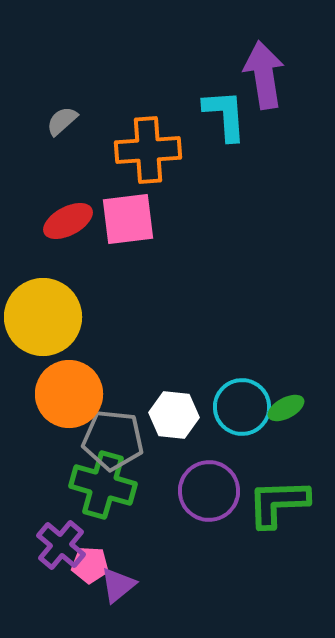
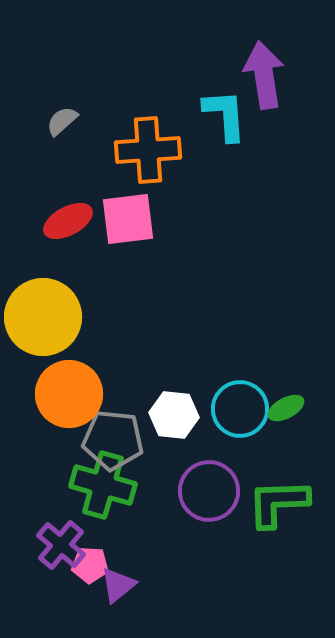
cyan circle: moved 2 px left, 2 px down
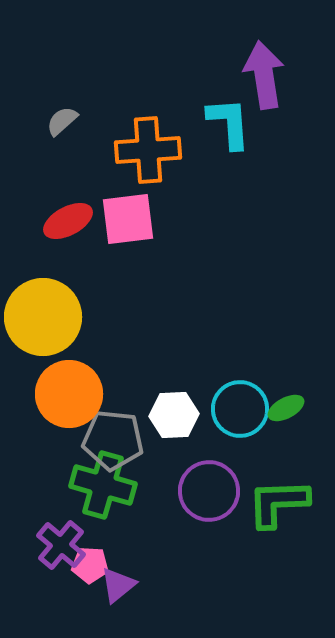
cyan L-shape: moved 4 px right, 8 px down
white hexagon: rotated 9 degrees counterclockwise
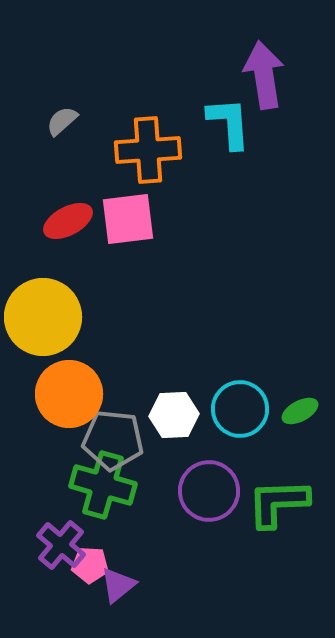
green ellipse: moved 14 px right, 3 px down
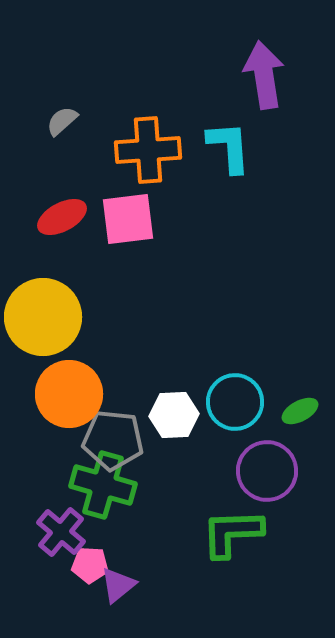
cyan L-shape: moved 24 px down
red ellipse: moved 6 px left, 4 px up
cyan circle: moved 5 px left, 7 px up
purple circle: moved 58 px right, 20 px up
green L-shape: moved 46 px left, 30 px down
purple cross: moved 13 px up
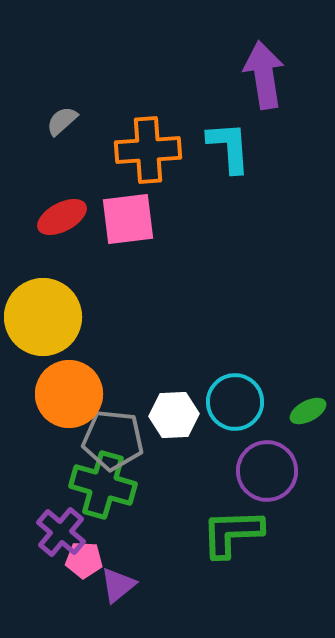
green ellipse: moved 8 px right
pink pentagon: moved 6 px left, 5 px up
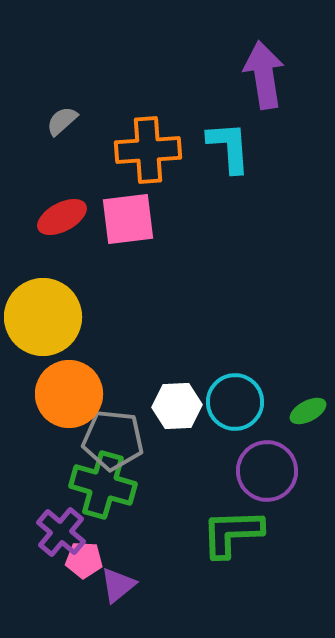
white hexagon: moved 3 px right, 9 px up
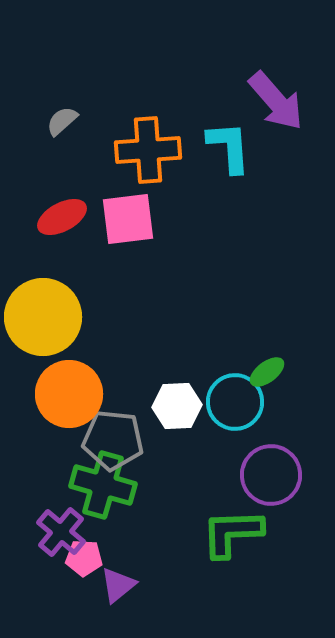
purple arrow: moved 12 px right, 26 px down; rotated 148 degrees clockwise
green ellipse: moved 41 px left, 39 px up; rotated 9 degrees counterclockwise
purple circle: moved 4 px right, 4 px down
pink pentagon: moved 2 px up
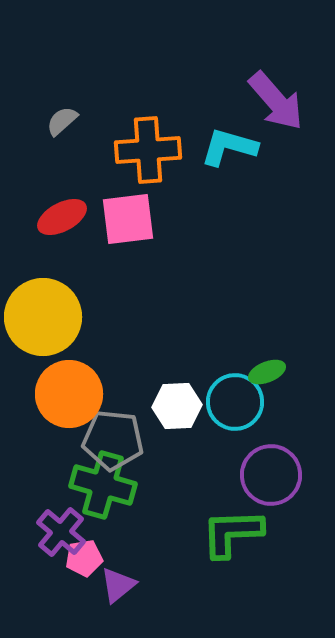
cyan L-shape: rotated 70 degrees counterclockwise
green ellipse: rotated 15 degrees clockwise
pink pentagon: rotated 12 degrees counterclockwise
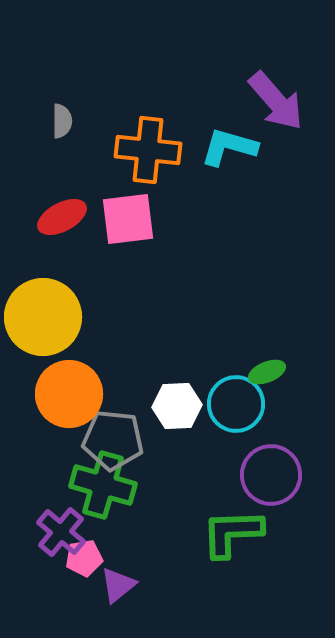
gray semicircle: rotated 132 degrees clockwise
orange cross: rotated 10 degrees clockwise
cyan circle: moved 1 px right, 2 px down
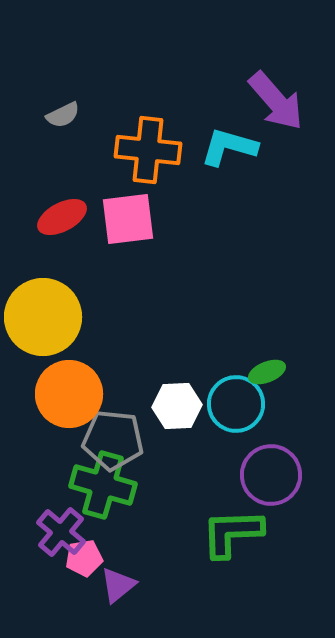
gray semicircle: moved 1 px right, 6 px up; rotated 64 degrees clockwise
